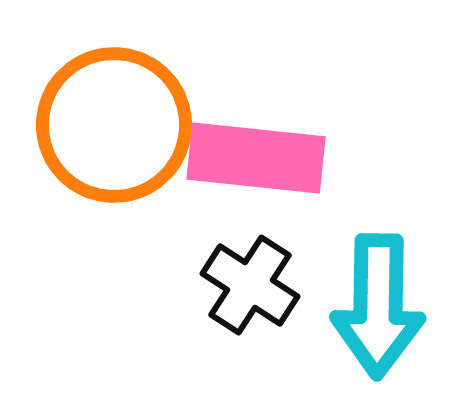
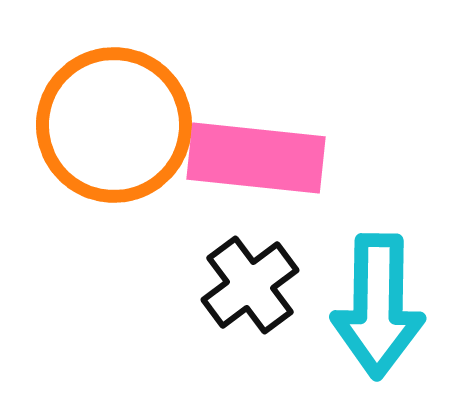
black cross: rotated 20 degrees clockwise
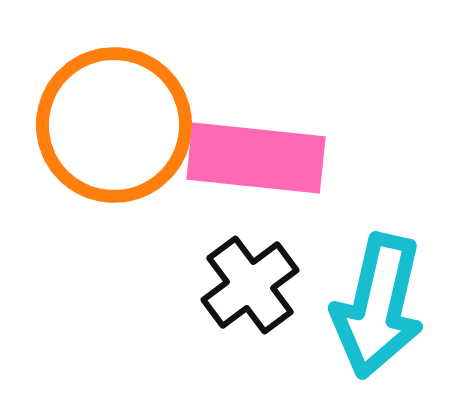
cyan arrow: rotated 12 degrees clockwise
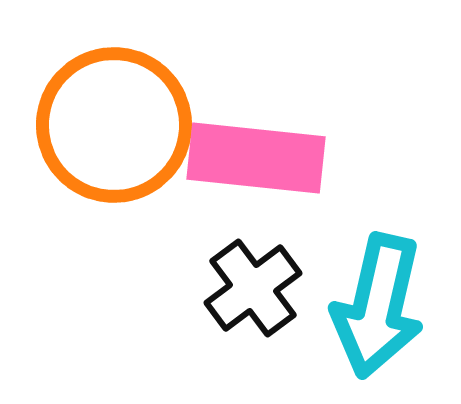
black cross: moved 3 px right, 3 px down
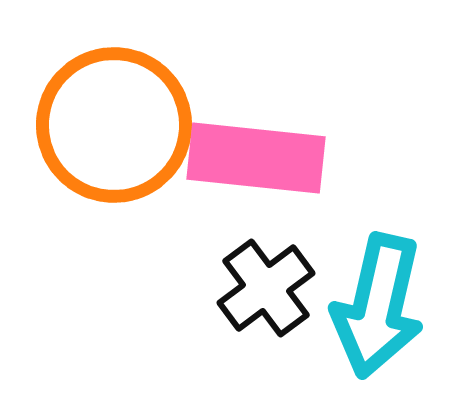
black cross: moved 13 px right
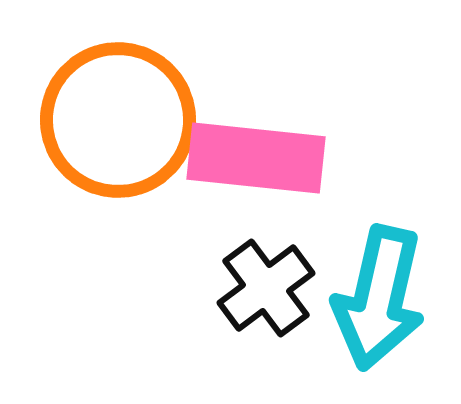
orange circle: moved 4 px right, 5 px up
cyan arrow: moved 1 px right, 8 px up
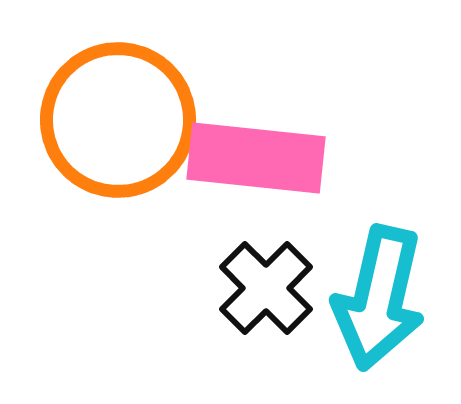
black cross: rotated 8 degrees counterclockwise
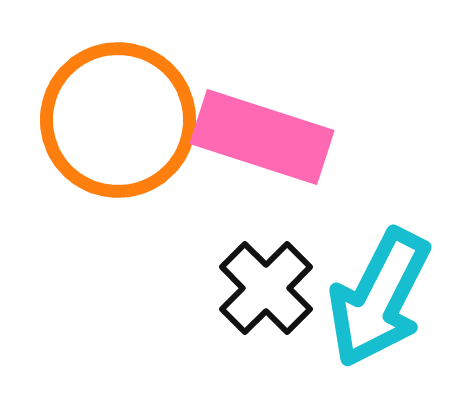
pink rectangle: moved 6 px right, 21 px up; rotated 12 degrees clockwise
cyan arrow: rotated 14 degrees clockwise
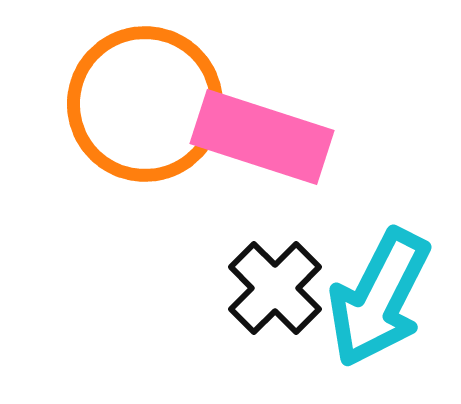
orange circle: moved 27 px right, 16 px up
black cross: moved 9 px right
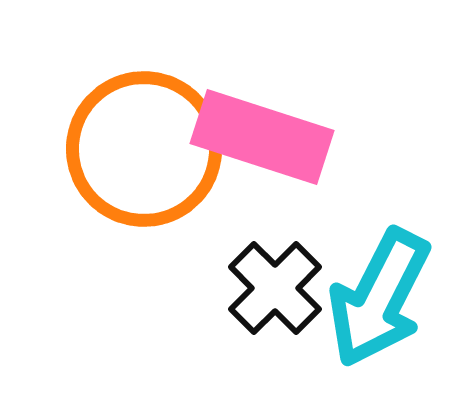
orange circle: moved 1 px left, 45 px down
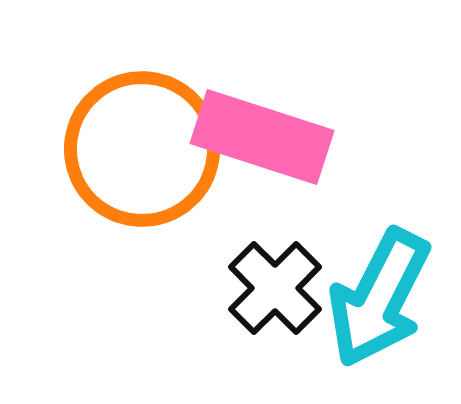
orange circle: moved 2 px left
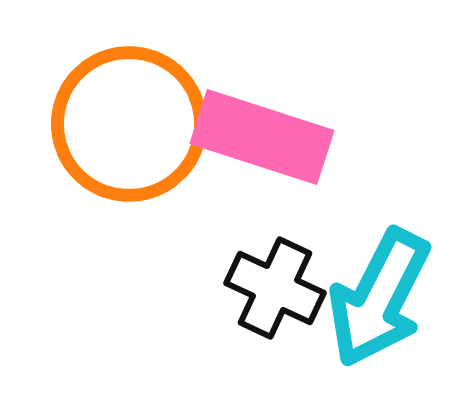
orange circle: moved 13 px left, 25 px up
black cross: rotated 20 degrees counterclockwise
